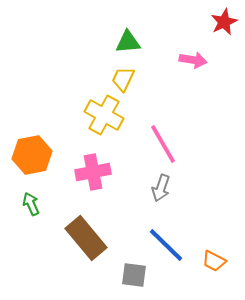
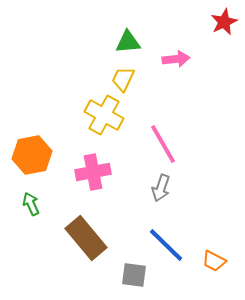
pink arrow: moved 17 px left, 1 px up; rotated 16 degrees counterclockwise
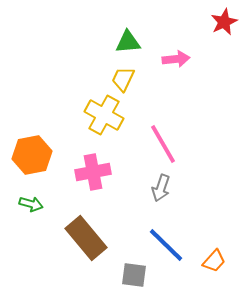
green arrow: rotated 130 degrees clockwise
orange trapezoid: rotated 75 degrees counterclockwise
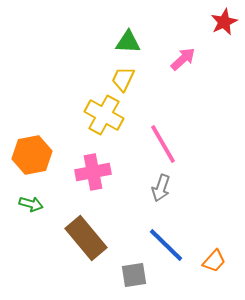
green triangle: rotated 8 degrees clockwise
pink arrow: moved 7 px right; rotated 36 degrees counterclockwise
gray square: rotated 16 degrees counterclockwise
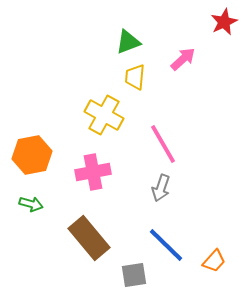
green triangle: rotated 24 degrees counterclockwise
yellow trapezoid: moved 12 px right, 2 px up; rotated 20 degrees counterclockwise
brown rectangle: moved 3 px right
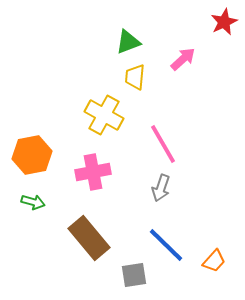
green arrow: moved 2 px right, 2 px up
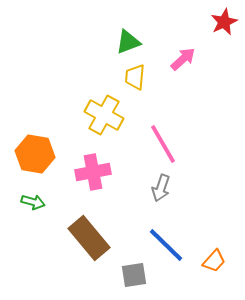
orange hexagon: moved 3 px right, 1 px up; rotated 21 degrees clockwise
